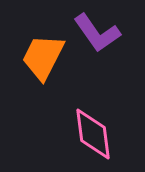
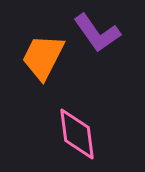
pink diamond: moved 16 px left
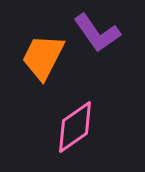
pink diamond: moved 2 px left, 7 px up; rotated 62 degrees clockwise
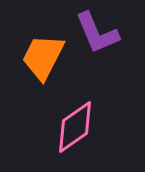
purple L-shape: rotated 12 degrees clockwise
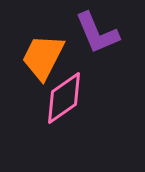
pink diamond: moved 11 px left, 29 px up
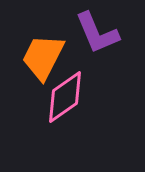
pink diamond: moved 1 px right, 1 px up
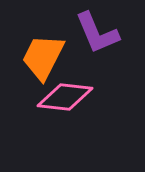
pink diamond: rotated 42 degrees clockwise
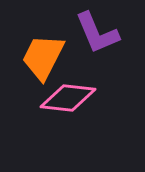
pink diamond: moved 3 px right, 1 px down
